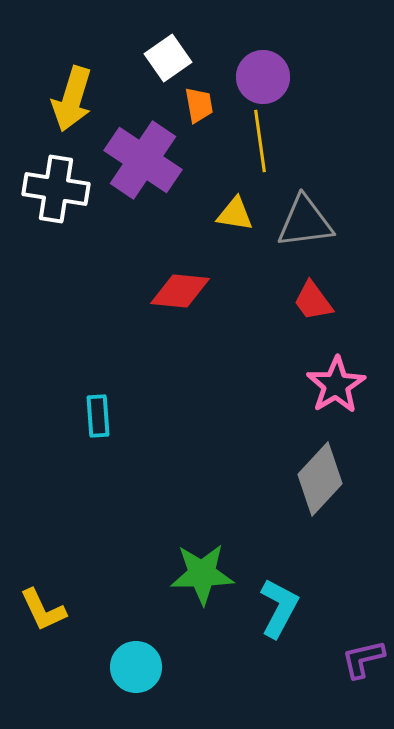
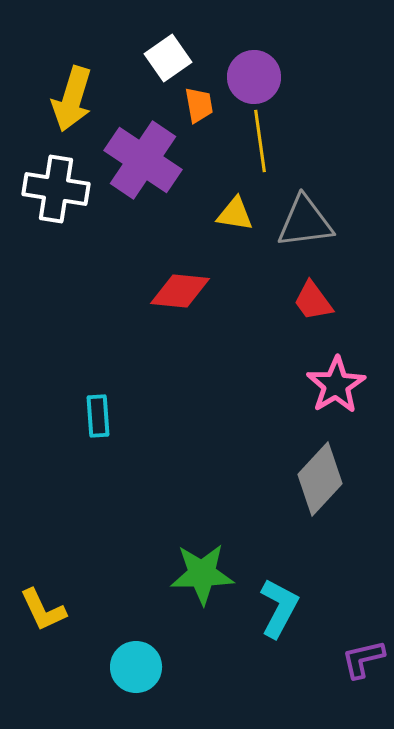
purple circle: moved 9 px left
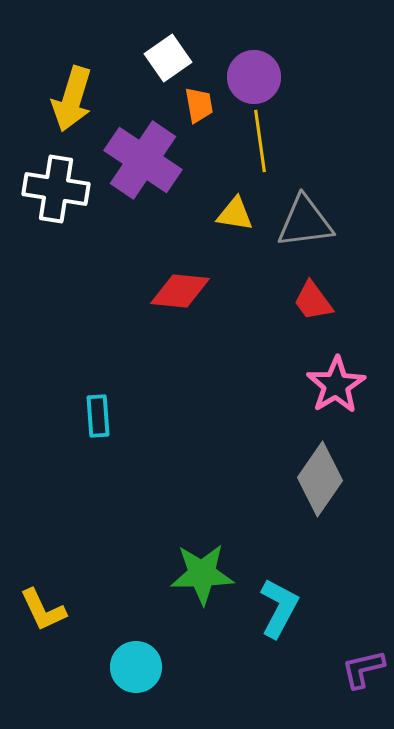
gray diamond: rotated 8 degrees counterclockwise
purple L-shape: moved 10 px down
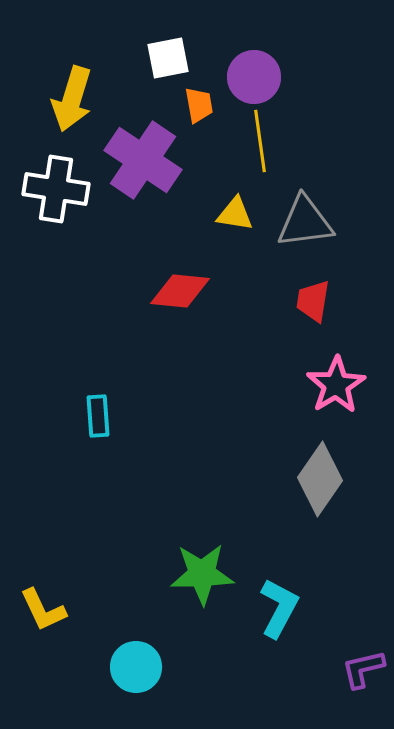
white square: rotated 24 degrees clockwise
red trapezoid: rotated 45 degrees clockwise
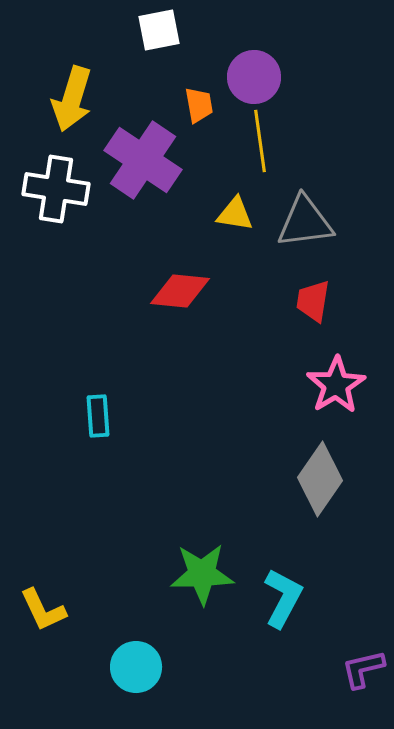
white square: moved 9 px left, 28 px up
cyan L-shape: moved 4 px right, 10 px up
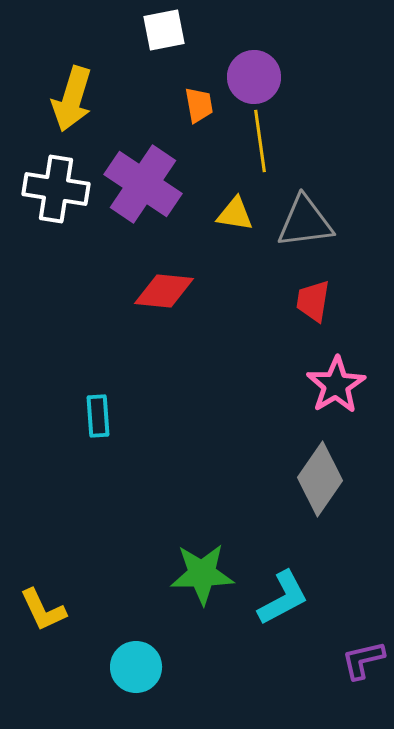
white square: moved 5 px right
purple cross: moved 24 px down
red diamond: moved 16 px left
cyan L-shape: rotated 34 degrees clockwise
purple L-shape: moved 9 px up
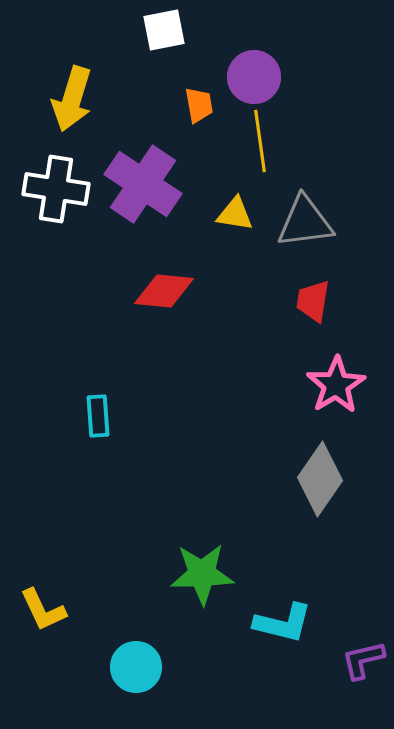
cyan L-shape: moved 25 px down; rotated 42 degrees clockwise
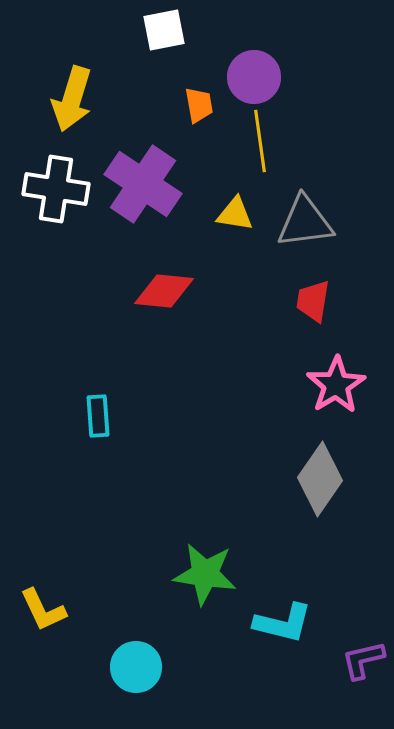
green star: moved 3 px right; rotated 10 degrees clockwise
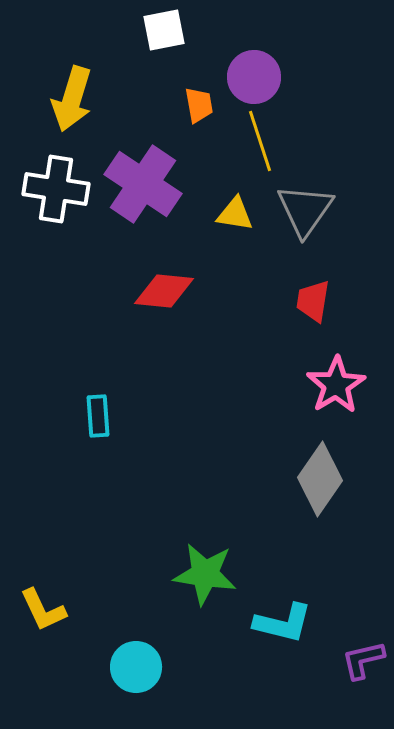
yellow line: rotated 10 degrees counterclockwise
gray triangle: moved 12 px up; rotated 48 degrees counterclockwise
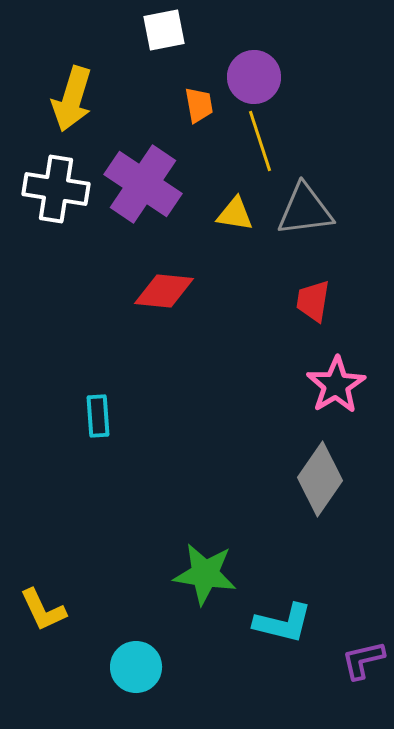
gray triangle: rotated 48 degrees clockwise
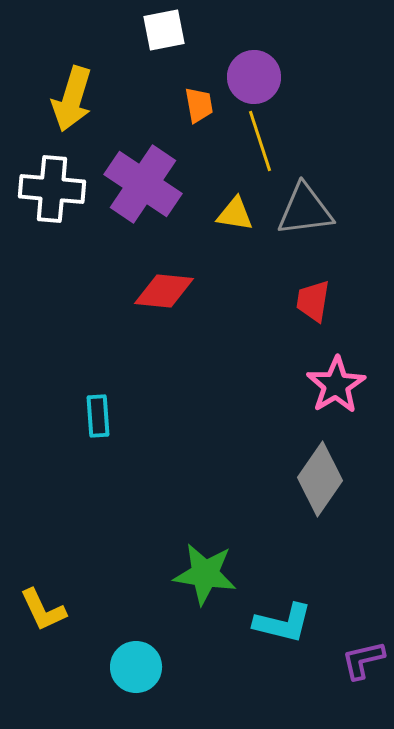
white cross: moved 4 px left; rotated 4 degrees counterclockwise
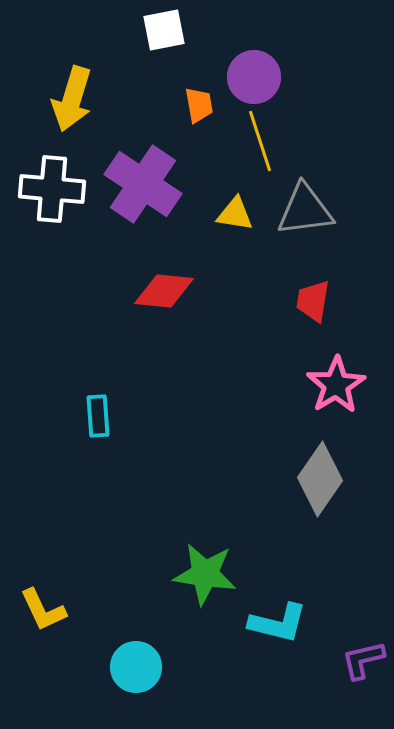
cyan L-shape: moved 5 px left
